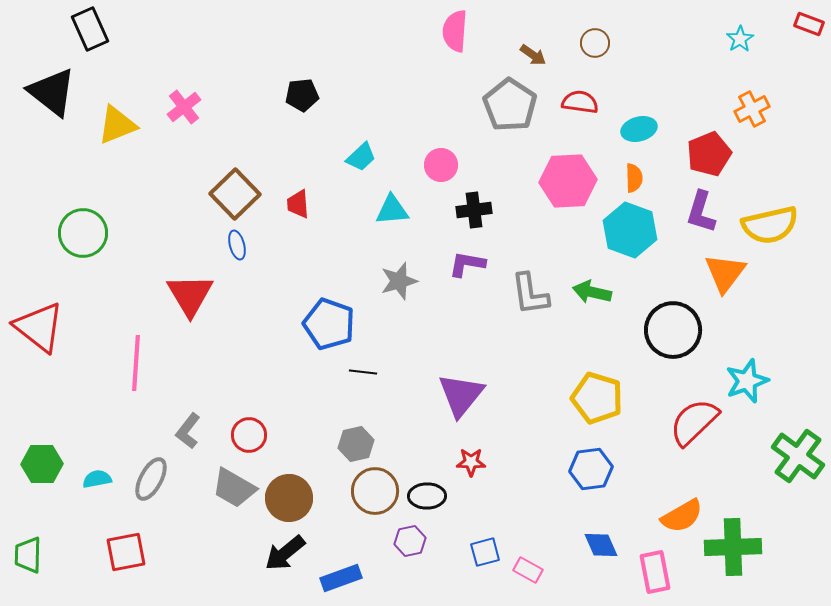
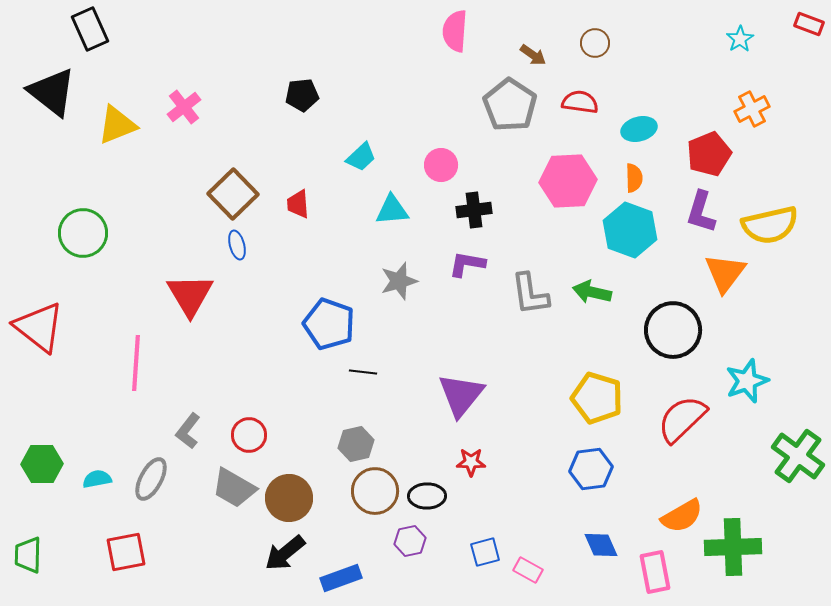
brown square at (235, 194): moved 2 px left
red semicircle at (694, 422): moved 12 px left, 3 px up
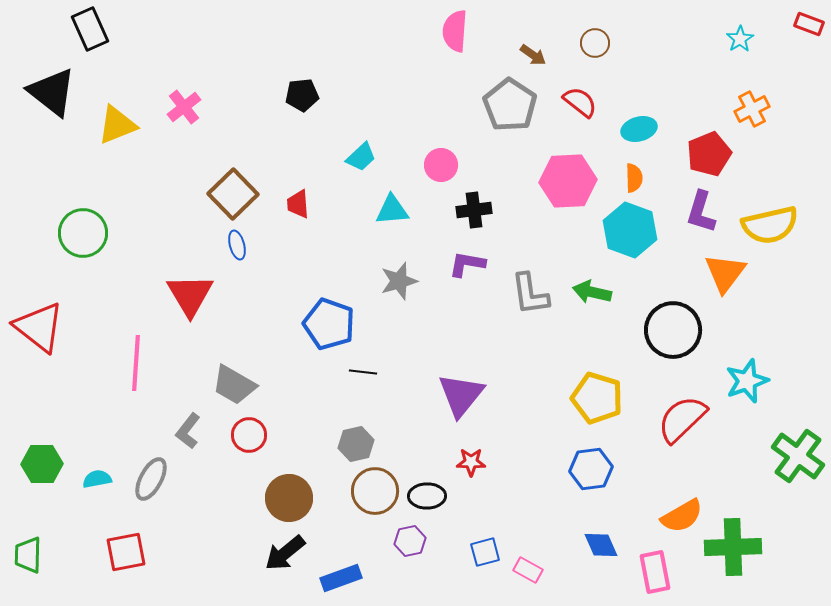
red semicircle at (580, 102): rotated 30 degrees clockwise
gray trapezoid at (234, 488): moved 103 px up
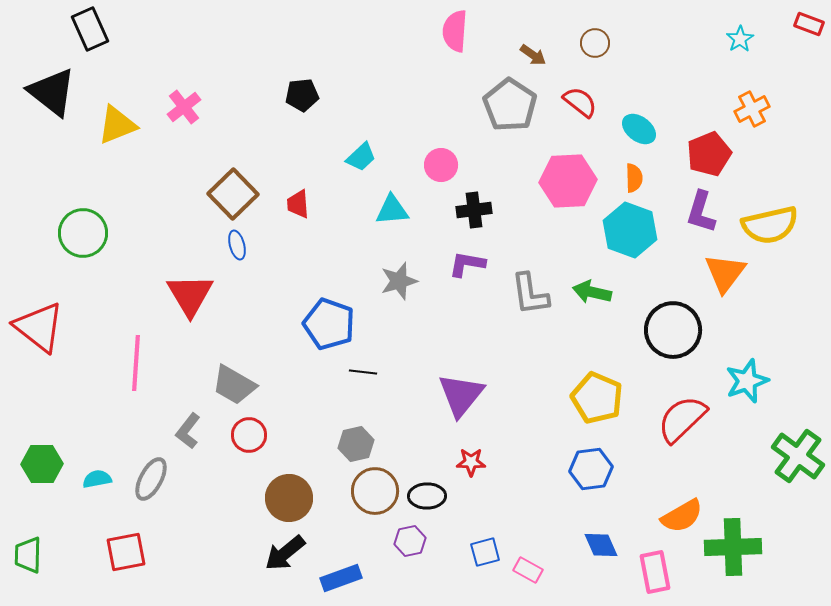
cyan ellipse at (639, 129): rotated 52 degrees clockwise
yellow pentagon at (597, 398): rotated 6 degrees clockwise
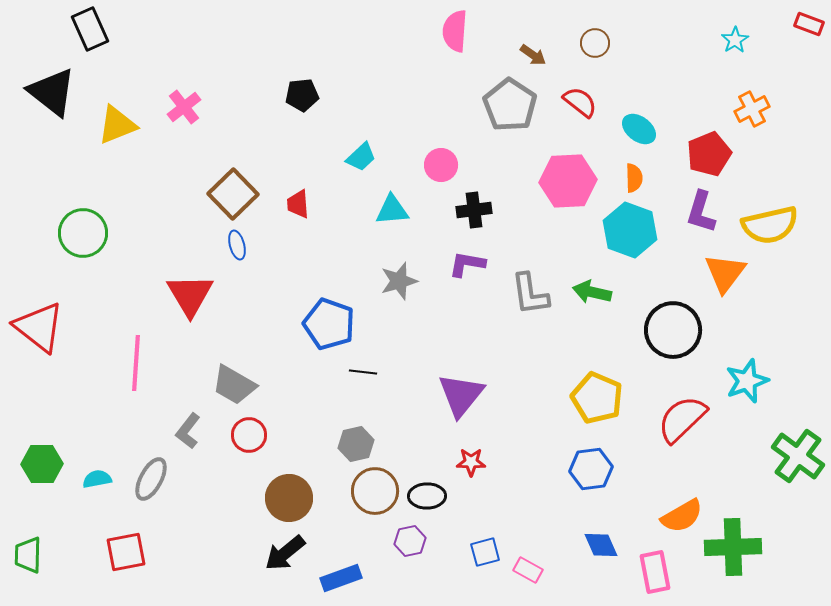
cyan star at (740, 39): moved 5 px left, 1 px down
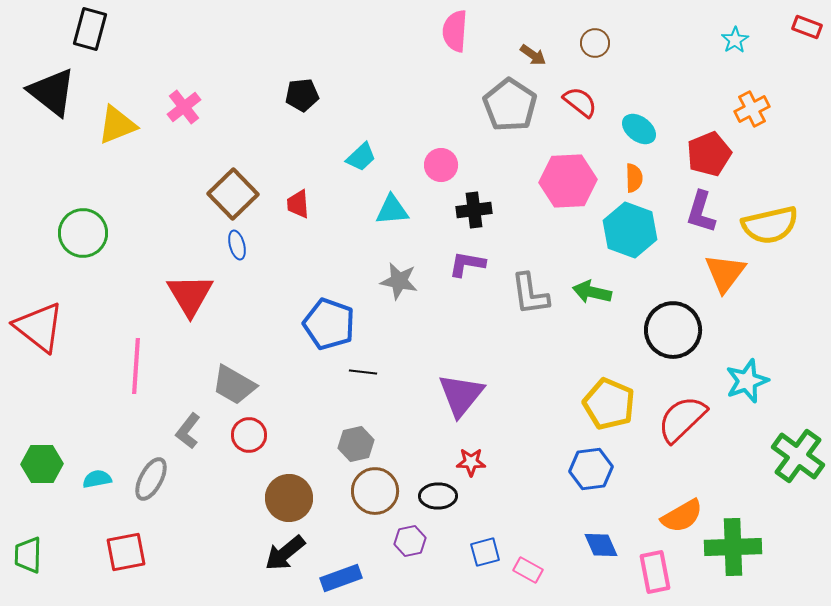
red rectangle at (809, 24): moved 2 px left, 3 px down
black rectangle at (90, 29): rotated 39 degrees clockwise
gray star at (399, 281): rotated 27 degrees clockwise
pink line at (136, 363): moved 3 px down
yellow pentagon at (597, 398): moved 12 px right, 6 px down
black ellipse at (427, 496): moved 11 px right
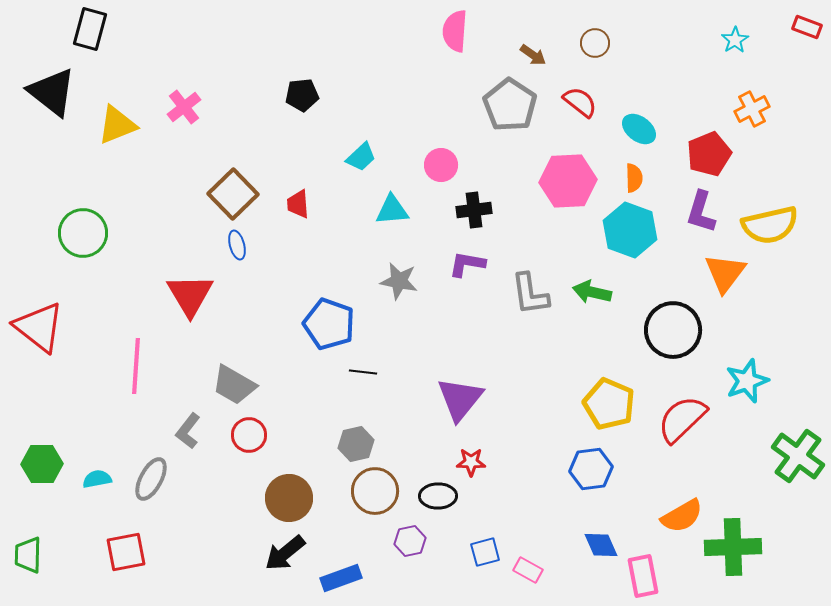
purple triangle at (461, 395): moved 1 px left, 4 px down
pink rectangle at (655, 572): moved 12 px left, 4 px down
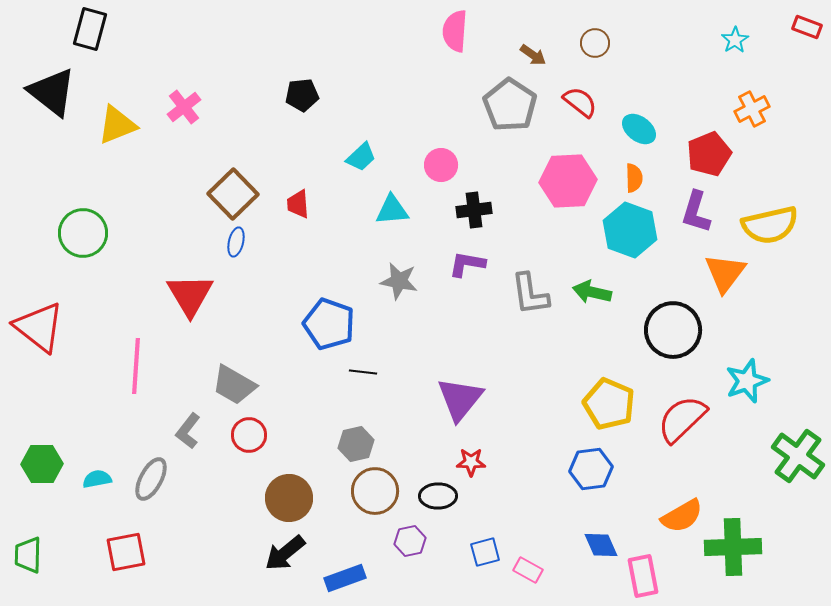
purple L-shape at (701, 212): moved 5 px left
blue ellipse at (237, 245): moved 1 px left, 3 px up; rotated 28 degrees clockwise
blue rectangle at (341, 578): moved 4 px right
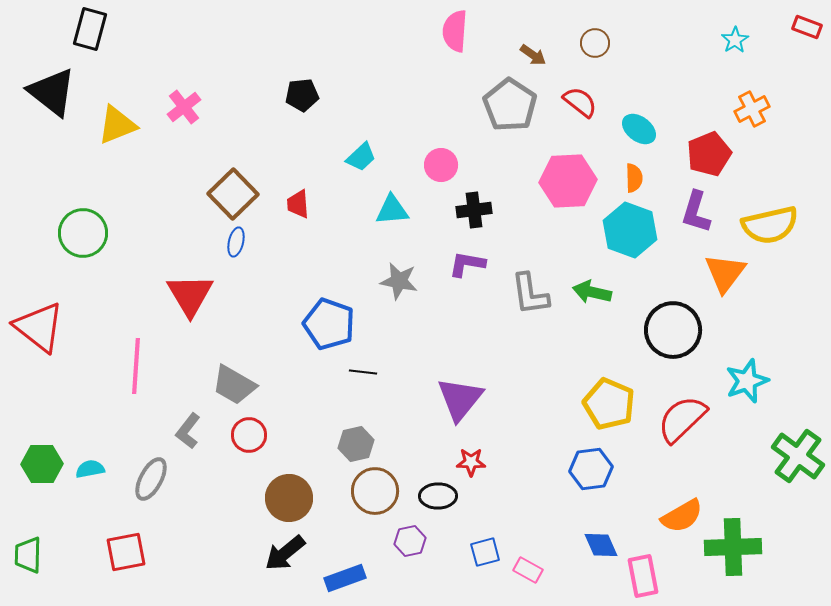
cyan semicircle at (97, 479): moved 7 px left, 10 px up
